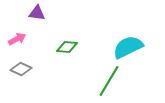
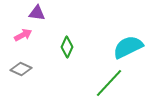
pink arrow: moved 6 px right, 4 px up
green diamond: rotated 70 degrees counterclockwise
green line: moved 2 px down; rotated 12 degrees clockwise
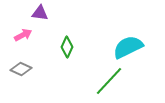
purple triangle: moved 3 px right
green line: moved 2 px up
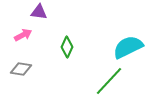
purple triangle: moved 1 px left, 1 px up
gray diamond: rotated 15 degrees counterclockwise
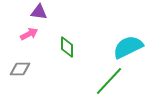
pink arrow: moved 6 px right, 1 px up
green diamond: rotated 25 degrees counterclockwise
gray diamond: moved 1 px left; rotated 10 degrees counterclockwise
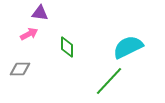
purple triangle: moved 1 px right, 1 px down
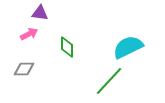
gray diamond: moved 4 px right
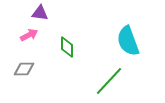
pink arrow: moved 1 px down
cyan semicircle: moved 6 px up; rotated 84 degrees counterclockwise
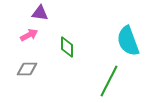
gray diamond: moved 3 px right
green line: rotated 16 degrees counterclockwise
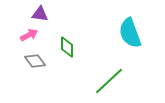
purple triangle: moved 1 px down
cyan semicircle: moved 2 px right, 8 px up
gray diamond: moved 8 px right, 8 px up; rotated 55 degrees clockwise
green line: rotated 20 degrees clockwise
